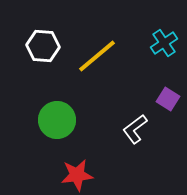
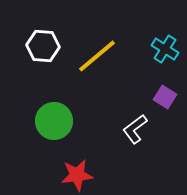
cyan cross: moved 1 px right, 6 px down; rotated 24 degrees counterclockwise
purple square: moved 3 px left, 2 px up
green circle: moved 3 px left, 1 px down
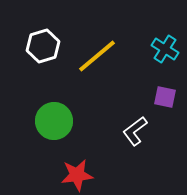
white hexagon: rotated 20 degrees counterclockwise
purple square: rotated 20 degrees counterclockwise
white L-shape: moved 2 px down
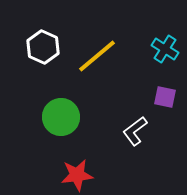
white hexagon: moved 1 px down; rotated 20 degrees counterclockwise
green circle: moved 7 px right, 4 px up
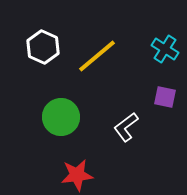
white L-shape: moved 9 px left, 4 px up
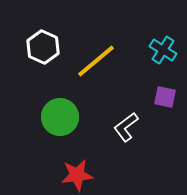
cyan cross: moved 2 px left, 1 px down
yellow line: moved 1 px left, 5 px down
green circle: moved 1 px left
